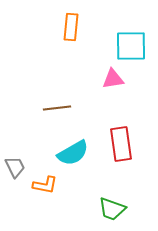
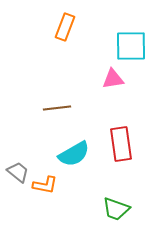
orange rectangle: moved 6 px left; rotated 16 degrees clockwise
cyan semicircle: moved 1 px right, 1 px down
gray trapezoid: moved 3 px right, 5 px down; rotated 25 degrees counterclockwise
green trapezoid: moved 4 px right
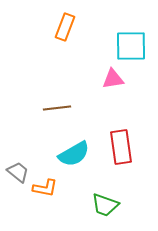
red rectangle: moved 3 px down
orange L-shape: moved 3 px down
green trapezoid: moved 11 px left, 4 px up
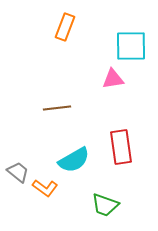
cyan semicircle: moved 6 px down
orange L-shape: rotated 25 degrees clockwise
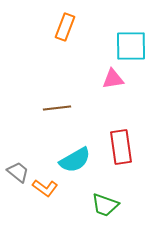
cyan semicircle: moved 1 px right
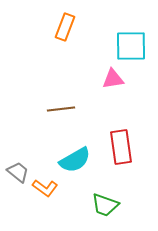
brown line: moved 4 px right, 1 px down
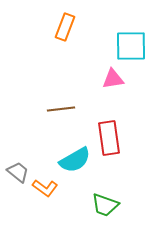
red rectangle: moved 12 px left, 9 px up
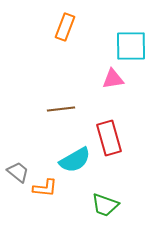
red rectangle: rotated 8 degrees counterclockwise
orange L-shape: rotated 30 degrees counterclockwise
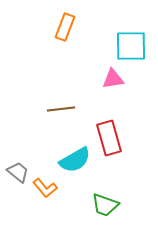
orange L-shape: rotated 45 degrees clockwise
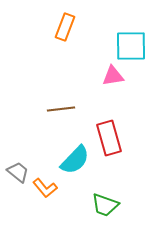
pink triangle: moved 3 px up
cyan semicircle: rotated 16 degrees counterclockwise
